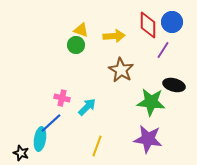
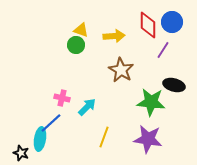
yellow line: moved 7 px right, 9 px up
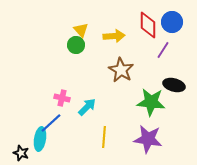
yellow triangle: rotated 28 degrees clockwise
yellow line: rotated 15 degrees counterclockwise
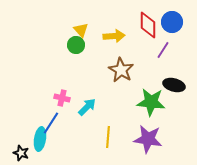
blue line: rotated 15 degrees counterclockwise
yellow line: moved 4 px right
